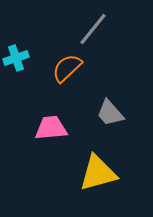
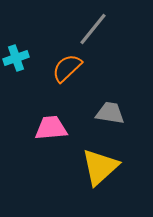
gray trapezoid: rotated 140 degrees clockwise
yellow triangle: moved 2 px right, 6 px up; rotated 27 degrees counterclockwise
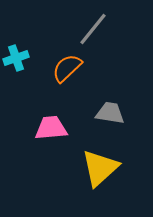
yellow triangle: moved 1 px down
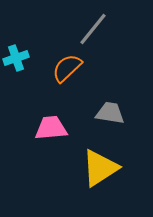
yellow triangle: rotated 9 degrees clockwise
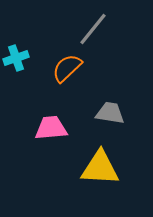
yellow triangle: rotated 36 degrees clockwise
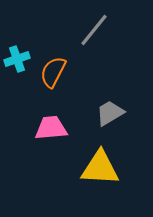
gray line: moved 1 px right, 1 px down
cyan cross: moved 1 px right, 1 px down
orange semicircle: moved 14 px left, 4 px down; rotated 20 degrees counterclockwise
gray trapezoid: rotated 40 degrees counterclockwise
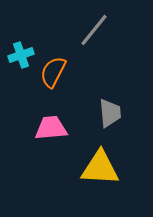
cyan cross: moved 4 px right, 4 px up
gray trapezoid: rotated 116 degrees clockwise
